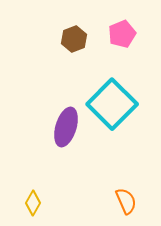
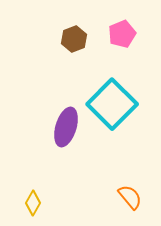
orange semicircle: moved 4 px right, 4 px up; rotated 16 degrees counterclockwise
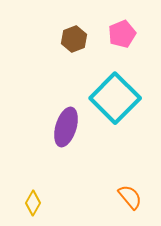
cyan square: moved 3 px right, 6 px up
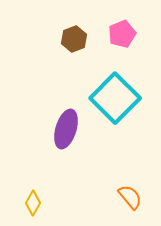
purple ellipse: moved 2 px down
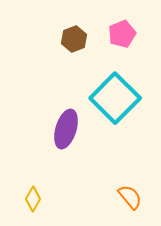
yellow diamond: moved 4 px up
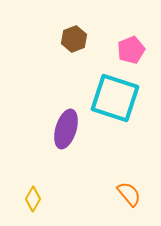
pink pentagon: moved 9 px right, 16 px down
cyan square: rotated 27 degrees counterclockwise
orange semicircle: moved 1 px left, 3 px up
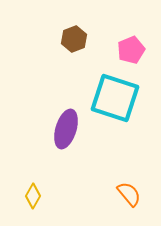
yellow diamond: moved 3 px up
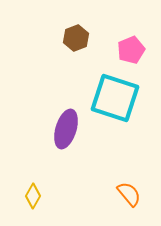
brown hexagon: moved 2 px right, 1 px up
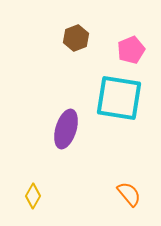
cyan square: moved 4 px right; rotated 9 degrees counterclockwise
